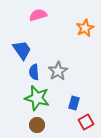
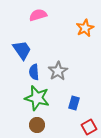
red square: moved 3 px right, 5 px down
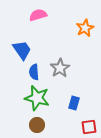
gray star: moved 2 px right, 3 px up
red square: rotated 21 degrees clockwise
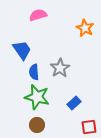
orange star: rotated 18 degrees counterclockwise
green star: moved 1 px up
blue rectangle: rotated 32 degrees clockwise
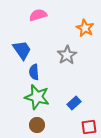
gray star: moved 7 px right, 13 px up
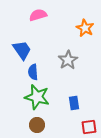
gray star: moved 1 px right, 5 px down
blue semicircle: moved 1 px left
blue rectangle: rotated 56 degrees counterclockwise
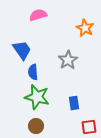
brown circle: moved 1 px left, 1 px down
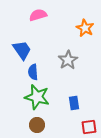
brown circle: moved 1 px right, 1 px up
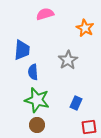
pink semicircle: moved 7 px right, 1 px up
blue trapezoid: rotated 40 degrees clockwise
green star: moved 3 px down
blue rectangle: moved 2 px right; rotated 32 degrees clockwise
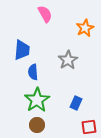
pink semicircle: rotated 78 degrees clockwise
orange star: rotated 18 degrees clockwise
green star: rotated 25 degrees clockwise
